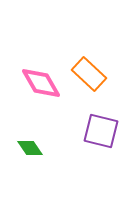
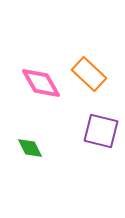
green diamond: rotated 8 degrees clockwise
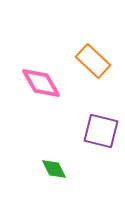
orange rectangle: moved 4 px right, 13 px up
green diamond: moved 24 px right, 21 px down
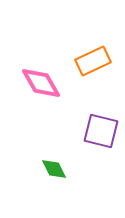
orange rectangle: rotated 68 degrees counterclockwise
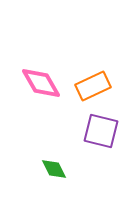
orange rectangle: moved 25 px down
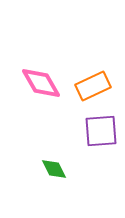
purple square: rotated 18 degrees counterclockwise
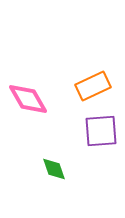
pink diamond: moved 13 px left, 16 px down
green diamond: rotated 8 degrees clockwise
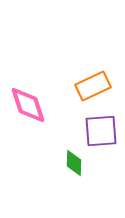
pink diamond: moved 6 px down; rotated 12 degrees clockwise
green diamond: moved 20 px right, 6 px up; rotated 20 degrees clockwise
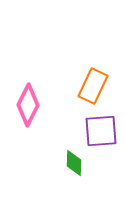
orange rectangle: rotated 40 degrees counterclockwise
pink diamond: rotated 45 degrees clockwise
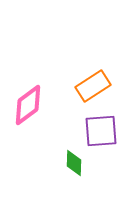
orange rectangle: rotated 32 degrees clockwise
pink diamond: rotated 27 degrees clockwise
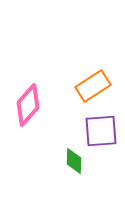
pink diamond: rotated 12 degrees counterclockwise
green diamond: moved 2 px up
